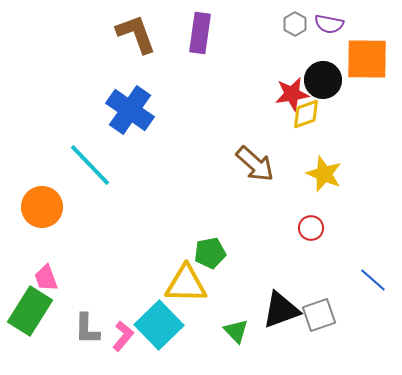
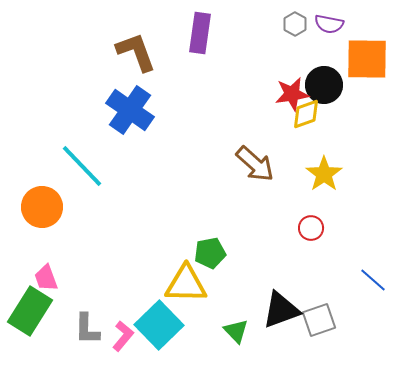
brown L-shape: moved 18 px down
black circle: moved 1 px right, 5 px down
cyan line: moved 8 px left, 1 px down
yellow star: rotated 15 degrees clockwise
gray square: moved 5 px down
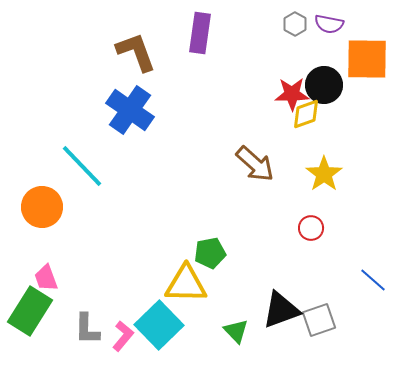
red star: rotated 8 degrees clockwise
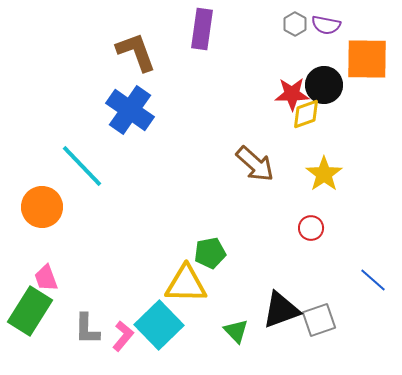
purple semicircle: moved 3 px left, 1 px down
purple rectangle: moved 2 px right, 4 px up
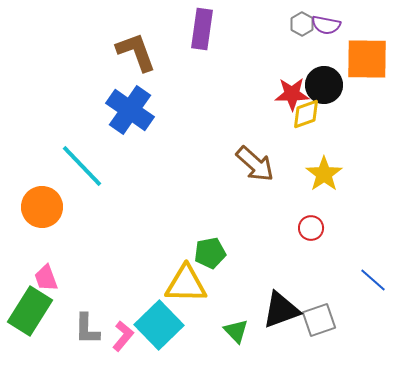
gray hexagon: moved 7 px right
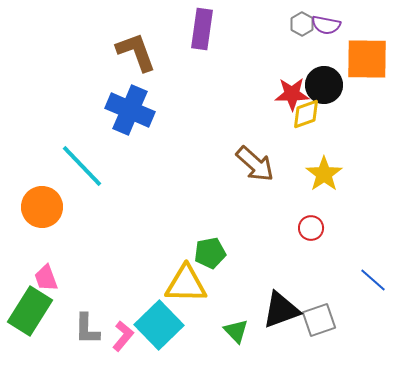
blue cross: rotated 12 degrees counterclockwise
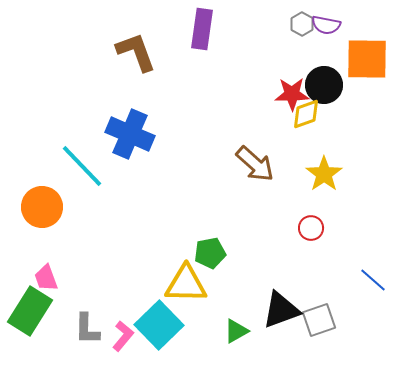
blue cross: moved 24 px down
green triangle: rotated 44 degrees clockwise
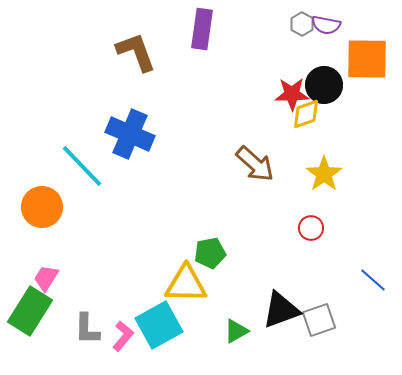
pink trapezoid: rotated 52 degrees clockwise
cyan square: rotated 15 degrees clockwise
